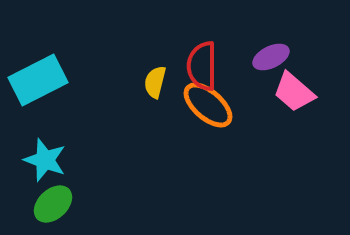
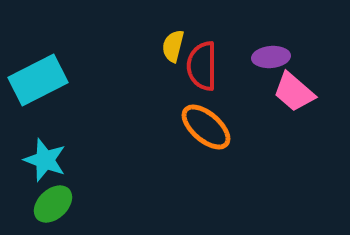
purple ellipse: rotated 21 degrees clockwise
yellow semicircle: moved 18 px right, 36 px up
orange ellipse: moved 2 px left, 22 px down
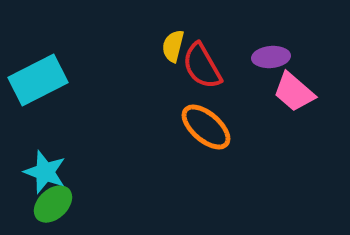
red semicircle: rotated 30 degrees counterclockwise
cyan star: moved 12 px down
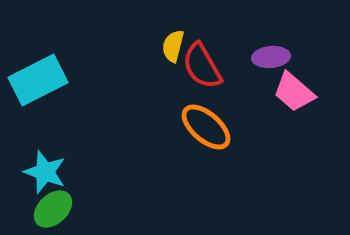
green ellipse: moved 5 px down
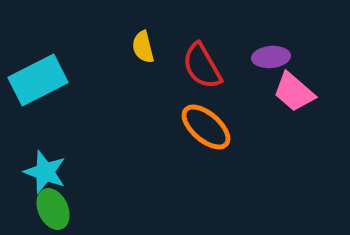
yellow semicircle: moved 30 px left, 1 px down; rotated 28 degrees counterclockwise
green ellipse: rotated 72 degrees counterclockwise
